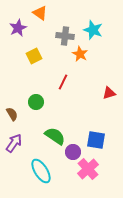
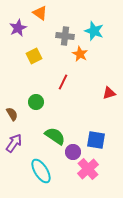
cyan star: moved 1 px right, 1 px down
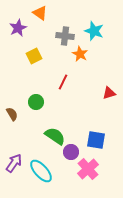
purple arrow: moved 20 px down
purple circle: moved 2 px left
cyan ellipse: rotated 10 degrees counterclockwise
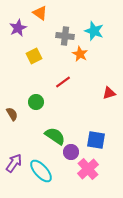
red line: rotated 28 degrees clockwise
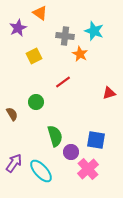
green semicircle: rotated 40 degrees clockwise
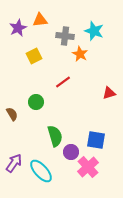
orange triangle: moved 7 px down; rotated 42 degrees counterclockwise
pink cross: moved 2 px up
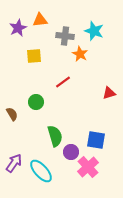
yellow square: rotated 21 degrees clockwise
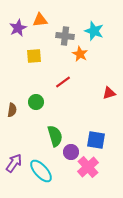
brown semicircle: moved 4 px up; rotated 40 degrees clockwise
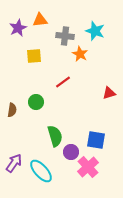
cyan star: moved 1 px right
